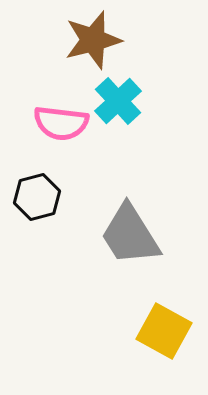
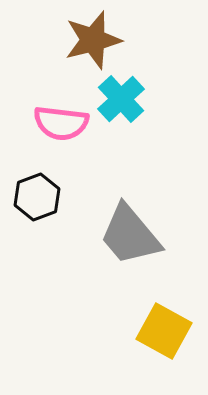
cyan cross: moved 3 px right, 2 px up
black hexagon: rotated 6 degrees counterclockwise
gray trapezoid: rotated 8 degrees counterclockwise
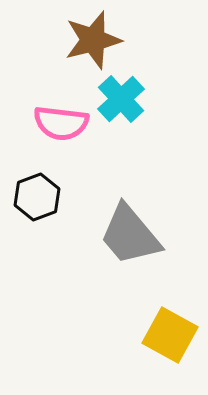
yellow square: moved 6 px right, 4 px down
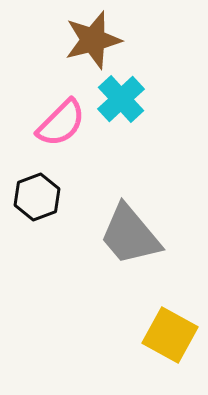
pink semicircle: rotated 52 degrees counterclockwise
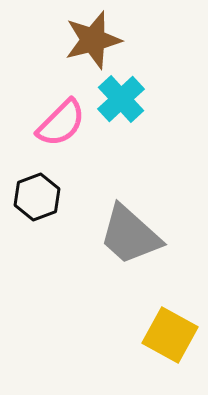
gray trapezoid: rotated 8 degrees counterclockwise
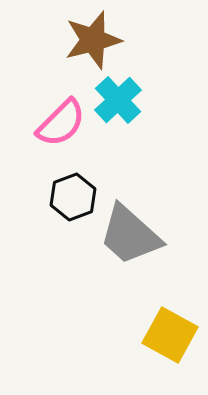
cyan cross: moved 3 px left, 1 px down
black hexagon: moved 36 px right
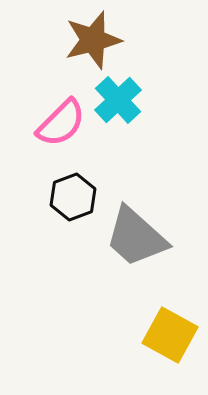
gray trapezoid: moved 6 px right, 2 px down
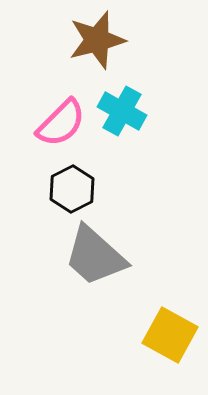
brown star: moved 4 px right
cyan cross: moved 4 px right, 11 px down; rotated 18 degrees counterclockwise
black hexagon: moved 1 px left, 8 px up; rotated 6 degrees counterclockwise
gray trapezoid: moved 41 px left, 19 px down
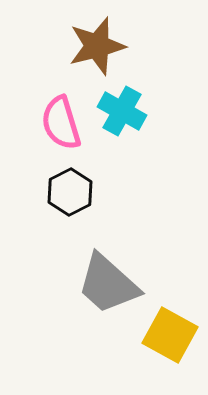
brown star: moved 6 px down
pink semicircle: rotated 118 degrees clockwise
black hexagon: moved 2 px left, 3 px down
gray trapezoid: moved 13 px right, 28 px down
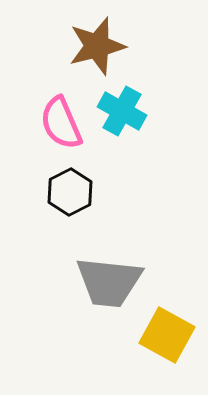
pink semicircle: rotated 6 degrees counterclockwise
gray trapezoid: moved 1 px right, 2 px up; rotated 36 degrees counterclockwise
yellow square: moved 3 px left
